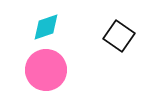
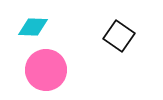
cyan diamond: moved 13 px left; rotated 20 degrees clockwise
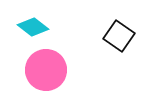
cyan diamond: rotated 36 degrees clockwise
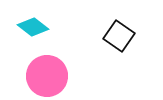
pink circle: moved 1 px right, 6 px down
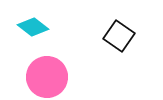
pink circle: moved 1 px down
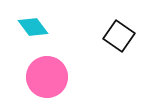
cyan diamond: rotated 16 degrees clockwise
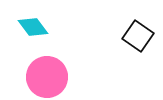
black square: moved 19 px right
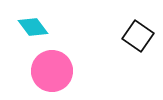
pink circle: moved 5 px right, 6 px up
